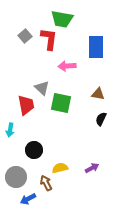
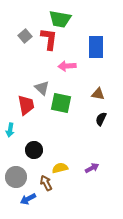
green trapezoid: moved 2 px left
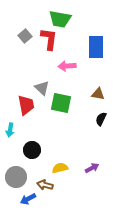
black circle: moved 2 px left
brown arrow: moved 1 px left, 2 px down; rotated 49 degrees counterclockwise
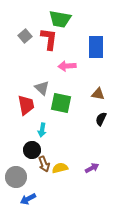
cyan arrow: moved 32 px right
brown arrow: moved 1 px left, 21 px up; rotated 126 degrees counterclockwise
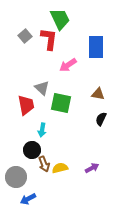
green trapezoid: rotated 125 degrees counterclockwise
pink arrow: moved 1 px right, 1 px up; rotated 30 degrees counterclockwise
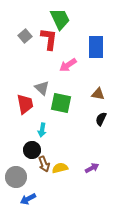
red trapezoid: moved 1 px left, 1 px up
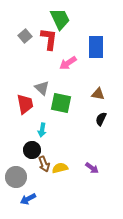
pink arrow: moved 2 px up
purple arrow: rotated 64 degrees clockwise
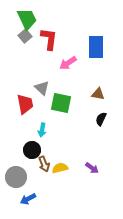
green trapezoid: moved 33 px left
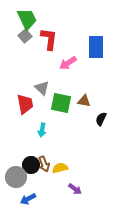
brown triangle: moved 14 px left, 7 px down
black circle: moved 1 px left, 15 px down
purple arrow: moved 17 px left, 21 px down
